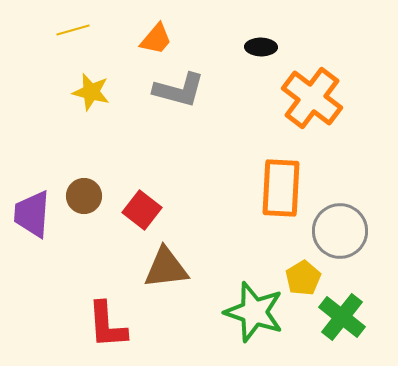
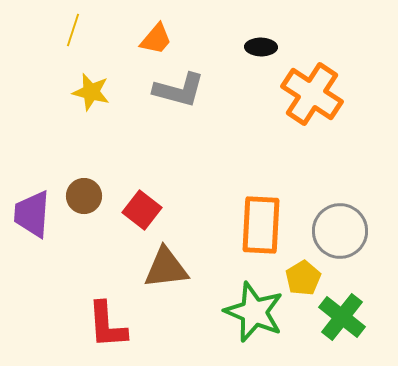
yellow line: rotated 56 degrees counterclockwise
orange cross: moved 4 px up; rotated 4 degrees counterclockwise
orange rectangle: moved 20 px left, 37 px down
green star: rotated 4 degrees clockwise
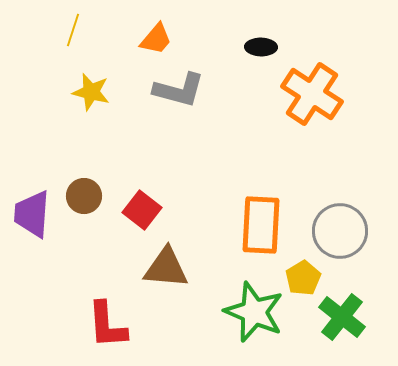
brown triangle: rotated 12 degrees clockwise
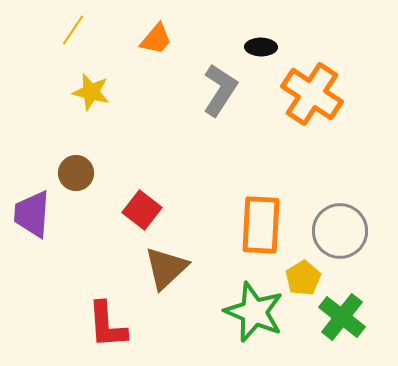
yellow line: rotated 16 degrees clockwise
gray L-shape: moved 41 px right; rotated 72 degrees counterclockwise
brown circle: moved 8 px left, 23 px up
brown triangle: rotated 48 degrees counterclockwise
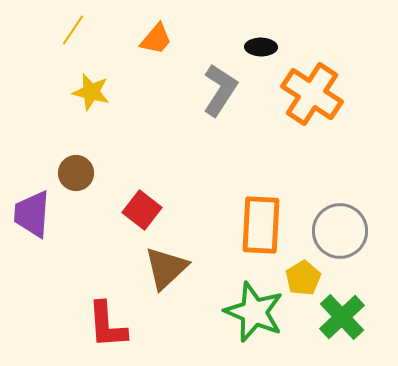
green cross: rotated 9 degrees clockwise
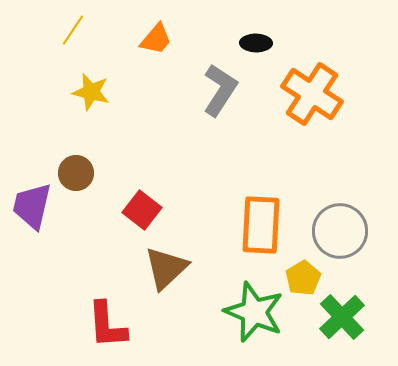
black ellipse: moved 5 px left, 4 px up
purple trapezoid: moved 8 px up; rotated 9 degrees clockwise
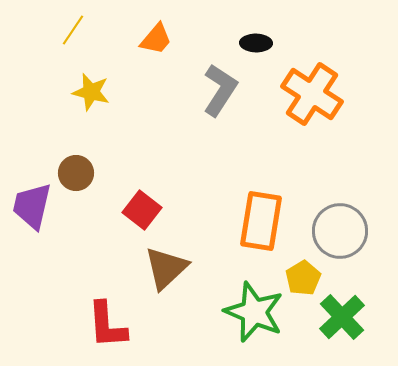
orange rectangle: moved 4 px up; rotated 6 degrees clockwise
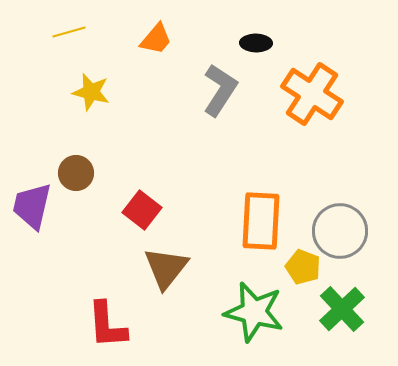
yellow line: moved 4 px left, 2 px down; rotated 40 degrees clockwise
orange rectangle: rotated 6 degrees counterclockwise
brown triangle: rotated 9 degrees counterclockwise
yellow pentagon: moved 11 px up; rotated 20 degrees counterclockwise
green star: rotated 8 degrees counterclockwise
green cross: moved 8 px up
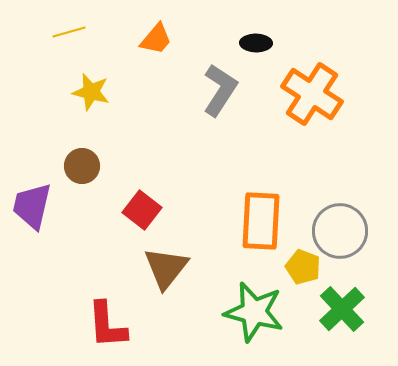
brown circle: moved 6 px right, 7 px up
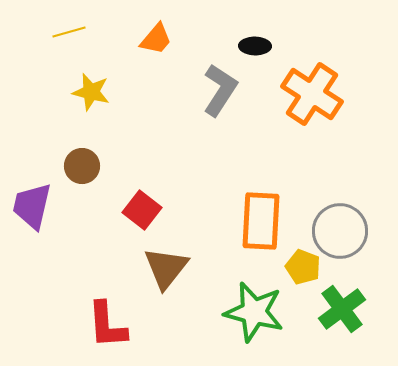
black ellipse: moved 1 px left, 3 px down
green cross: rotated 6 degrees clockwise
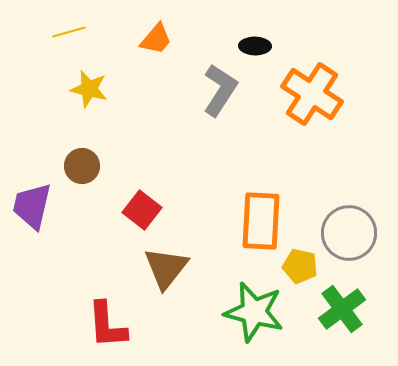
yellow star: moved 2 px left, 3 px up
gray circle: moved 9 px right, 2 px down
yellow pentagon: moved 3 px left, 1 px up; rotated 8 degrees counterclockwise
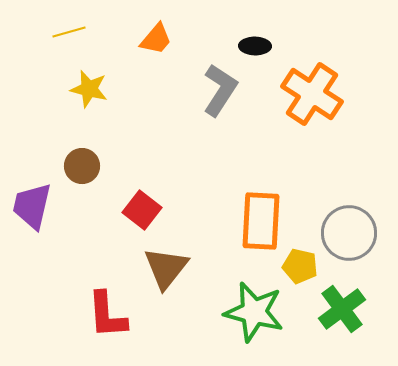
red L-shape: moved 10 px up
